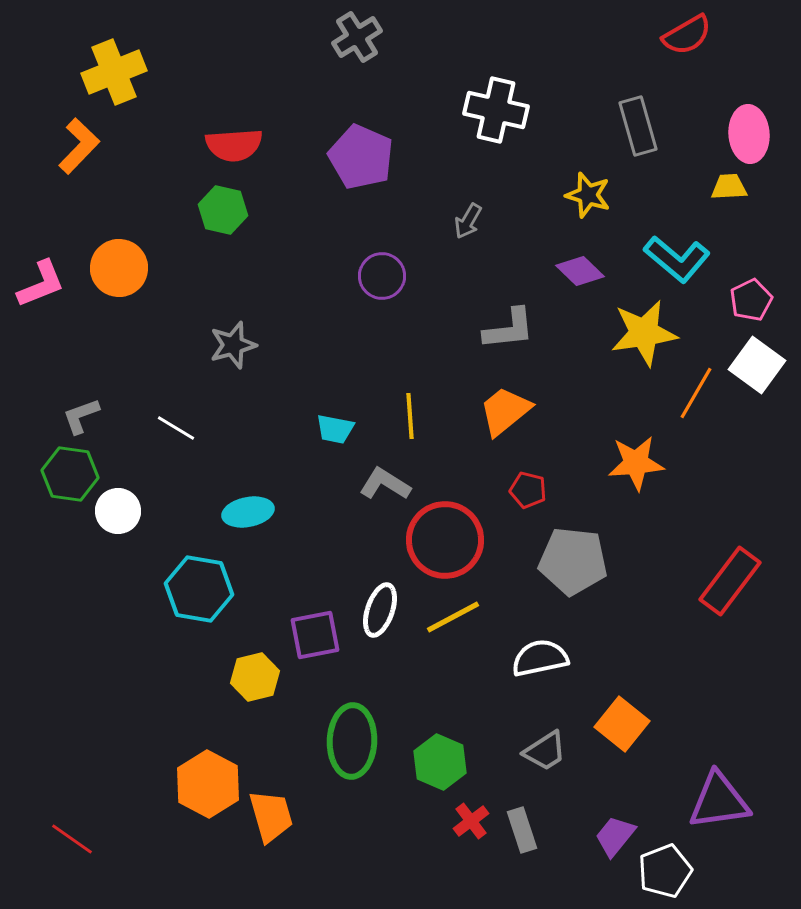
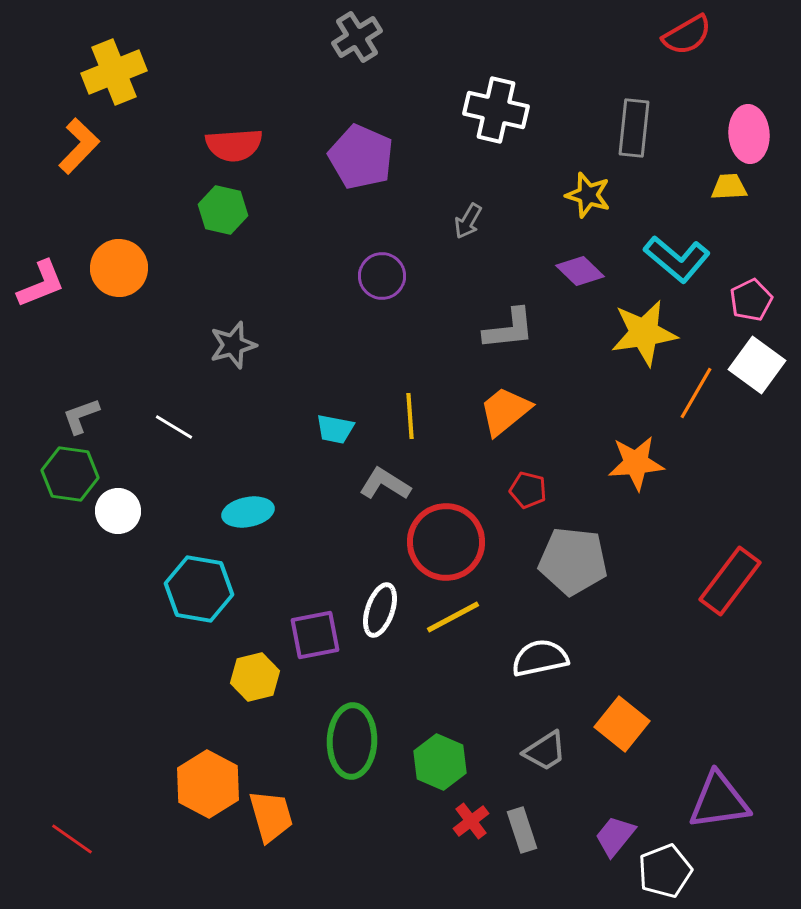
gray rectangle at (638, 126): moved 4 px left, 2 px down; rotated 22 degrees clockwise
white line at (176, 428): moved 2 px left, 1 px up
red circle at (445, 540): moved 1 px right, 2 px down
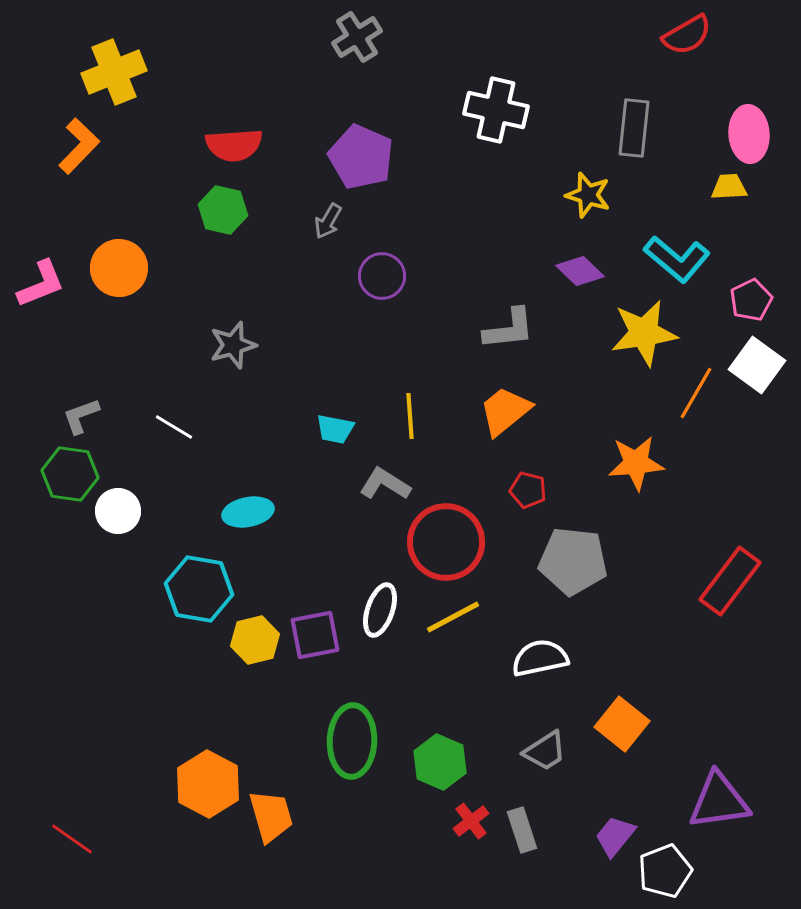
gray arrow at (468, 221): moved 140 px left
yellow hexagon at (255, 677): moved 37 px up
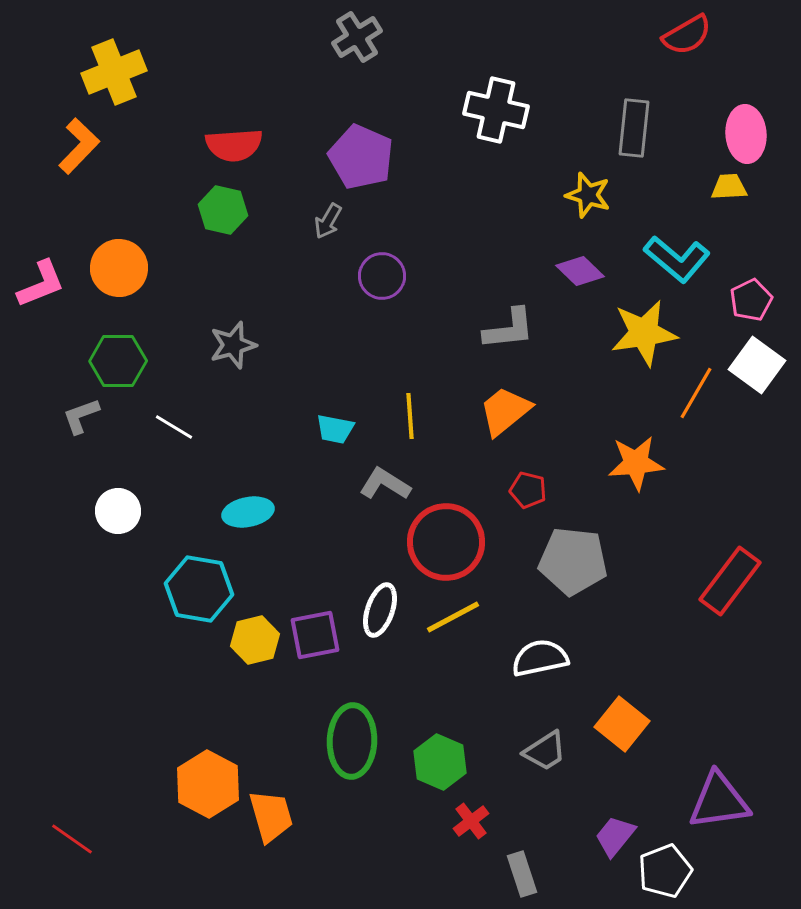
pink ellipse at (749, 134): moved 3 px left
green hexagon at (70, 474): moved 48 px right, 113 px up; rotated 8 degrees counterclockwise
gray rectangle at (522, 830): moved 44 px down
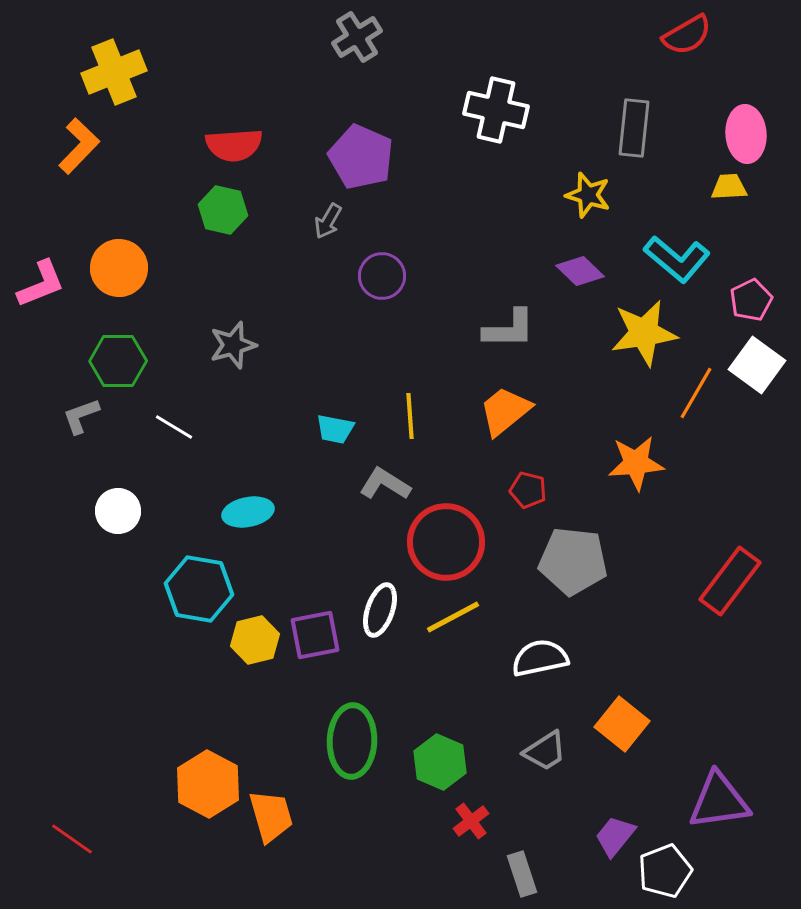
gray L-shape at (509, 329): rotated 6 degrees clockwise
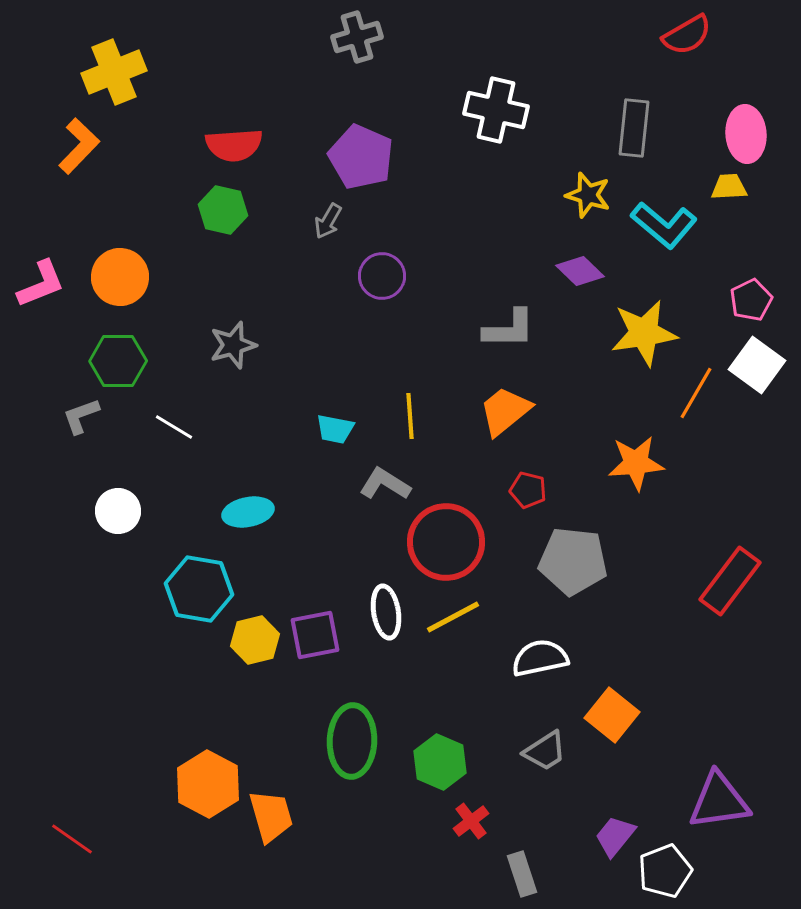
gray cross at (357, 37): rotated 15 degrees clockwise
cyan L-shape at (677, 259): moved 13 px left, 34 px up
orange circle at (119, 268): moved 1 px right, 9 px down
white ellipse at (380, 610): moved 6 px right, 2 px down; rotated 28 degrees counterclockwise
orange square at (622, 724): moved 10 px left, 9 px up
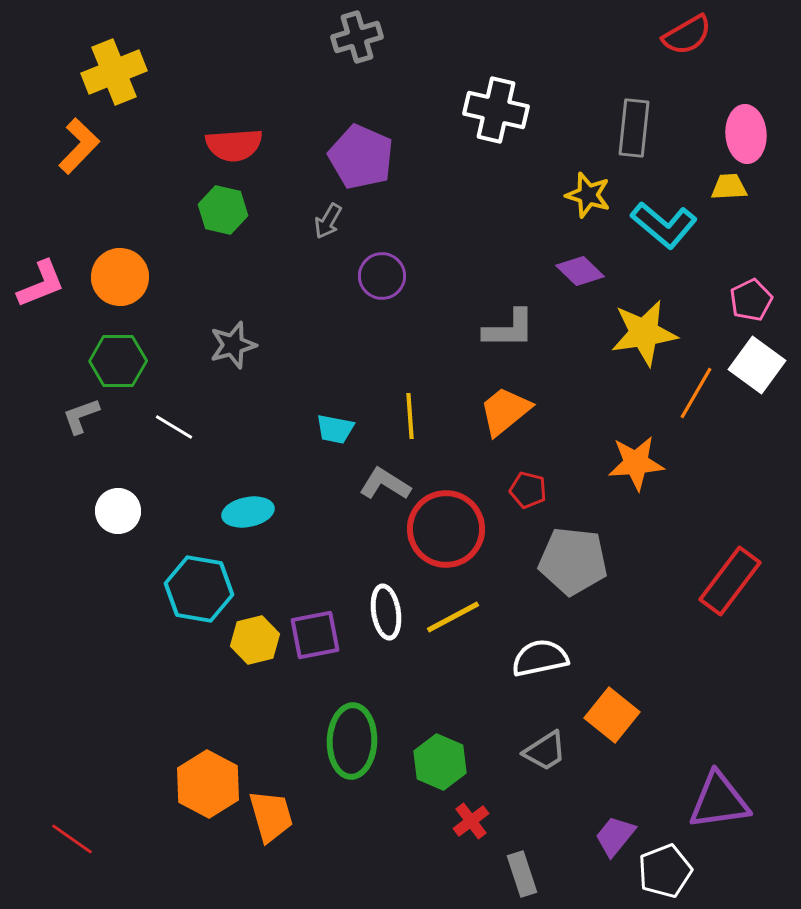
red circle at (446, 542): moved 13 px up
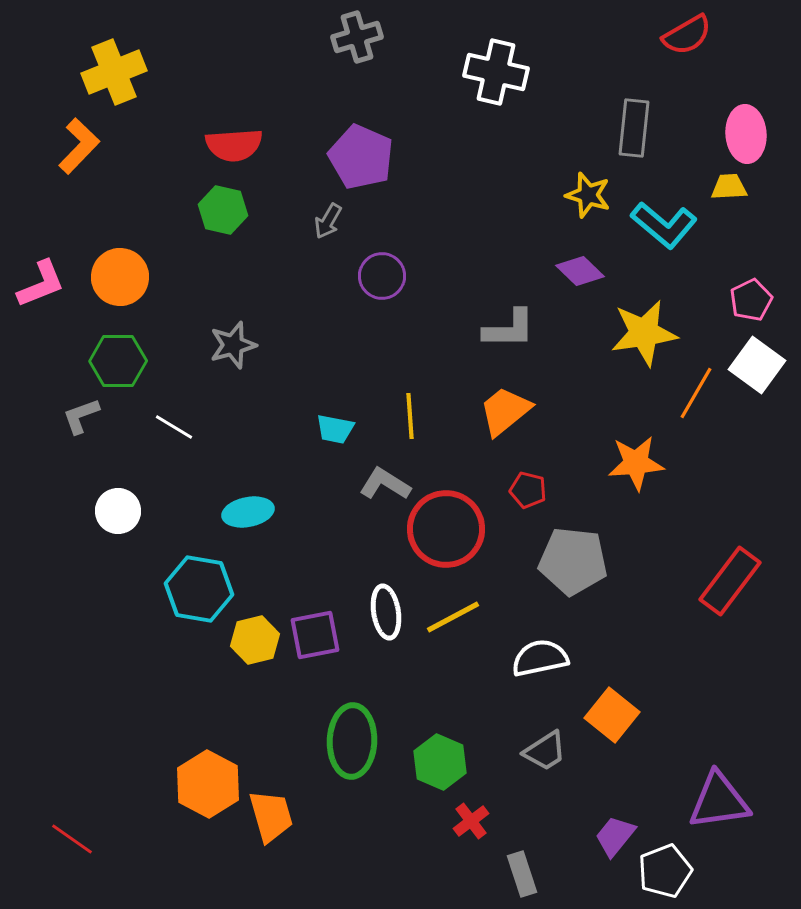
white cross at (496, 110): moved 38 px up
